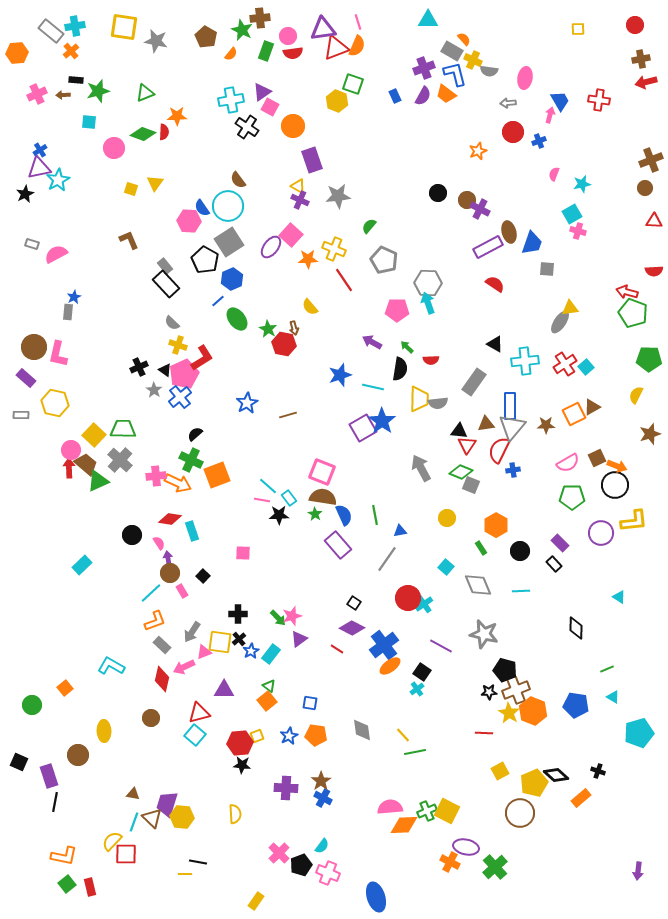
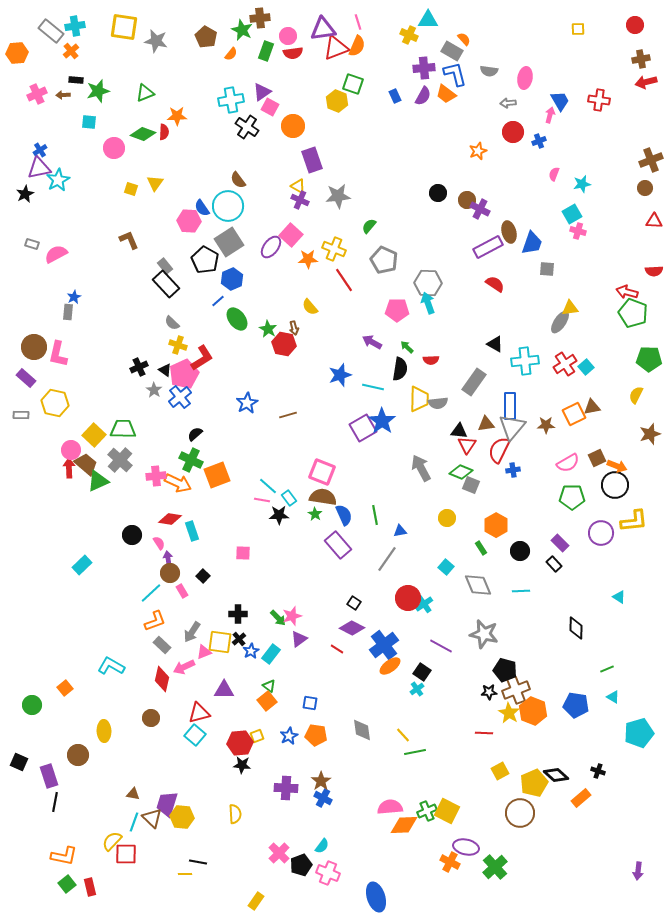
yellow cross at (473, 60): moved 64 px left, 25 px up
purple cross at (424, 68): rotated 15 degrees clockwise
brown triangle at (592, 407): rotated 18 degrees clockwise
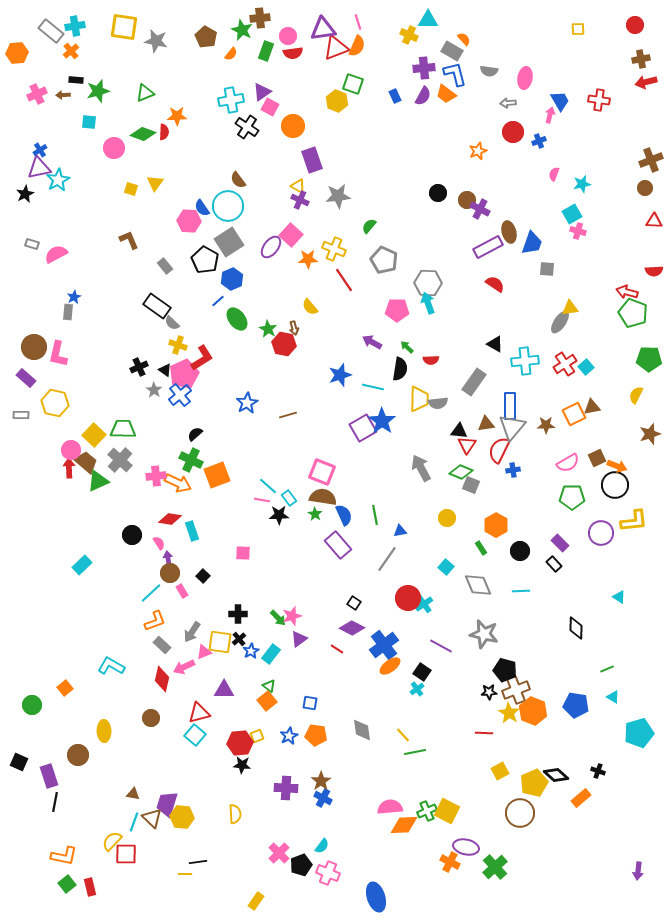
black rectangle at (166, 284): moved 9 px left, 22 px down; rotated 12 degrees counterclockwise
blue cross at (180, 397): moved 2 px up
brown trapezoid at (86, 464): moved 2 px up
black line at (198, 862): rotated 18 degrees counterclockwise
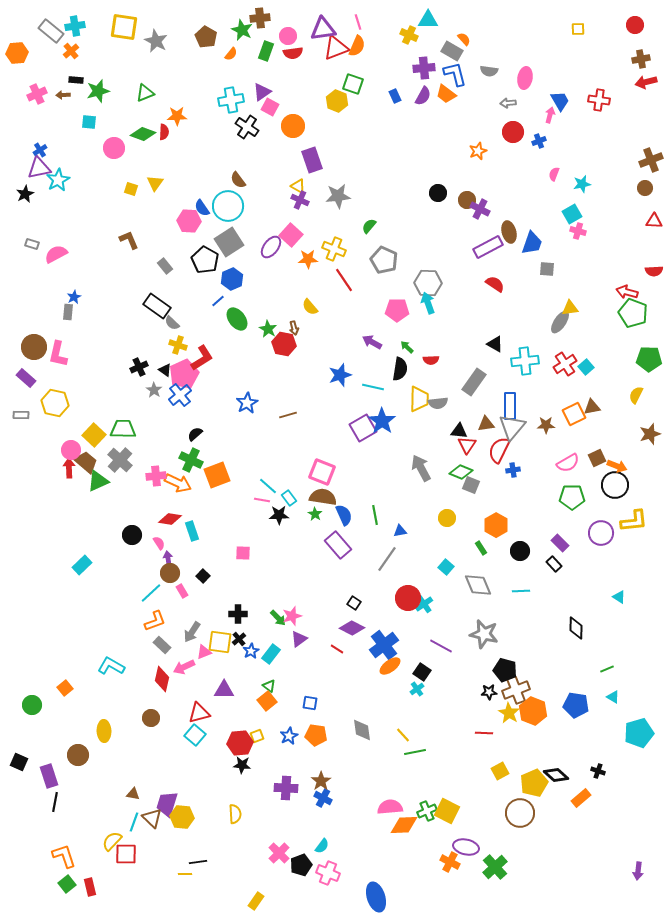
gray star at (156, 41): rotated 15 degrees clockwise
orange L-shape at (64, 856): rotated 120 degrees counterclockwise
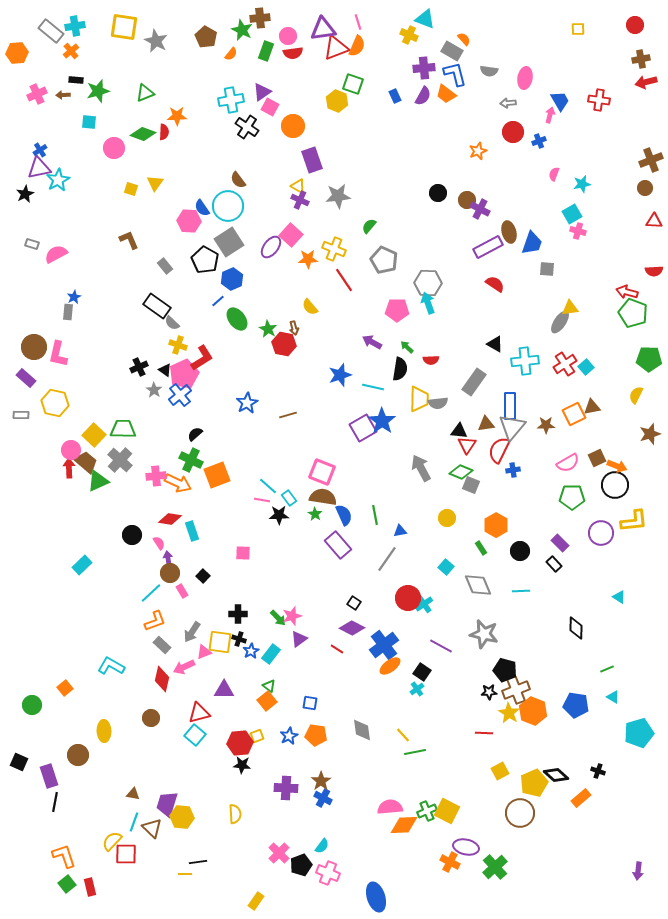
cyan triangle at (428, 20): moved 3 px left, 1 px up; rotated 20 degrees clockwise
black cross at (239, 639): rotated 32 degrees counterclockwise
brown triangle at (152, 818): moved 10 px down
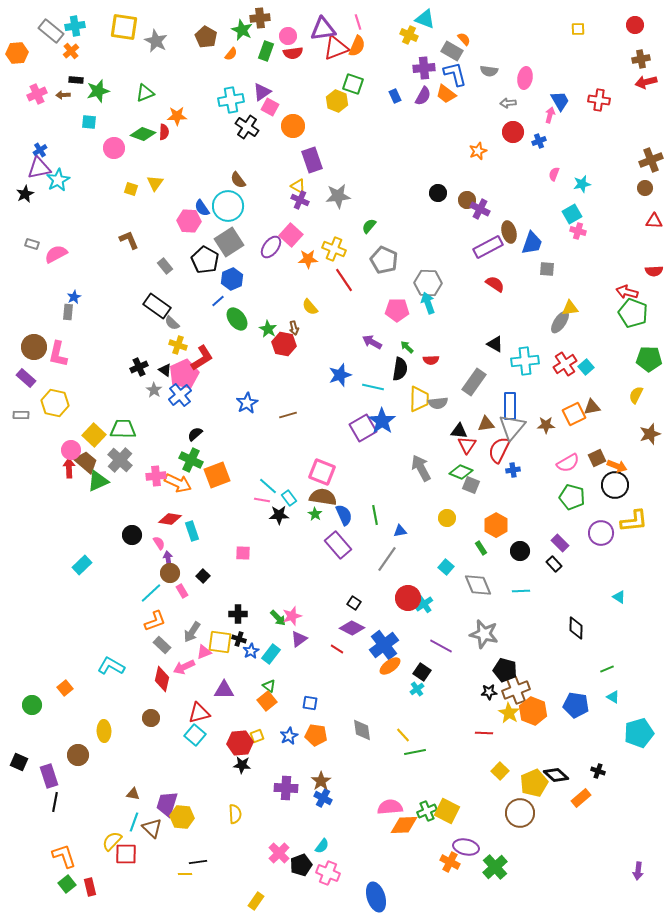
green pentagon at (572, 497): rotated 15 degrees clockwise
yellow square at (500, 771): rotated 18 degrees counterclockwise
